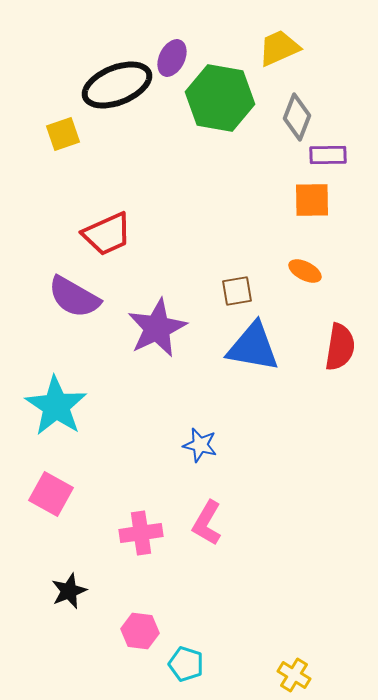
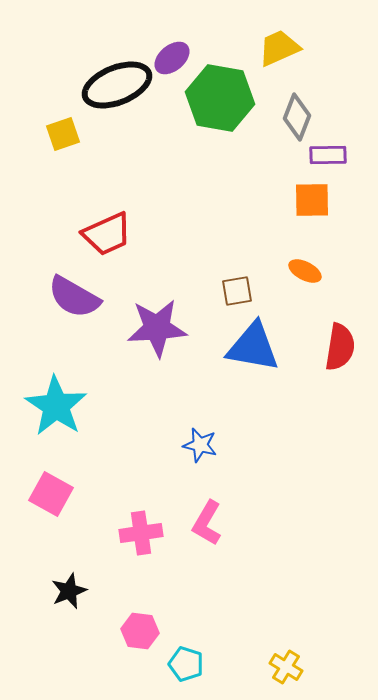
purple ellipse: rotated 24 degrees clockwise
purple star: rotated 22 degrees clockwise
yellow cross: moved 8 px left, 8 px up
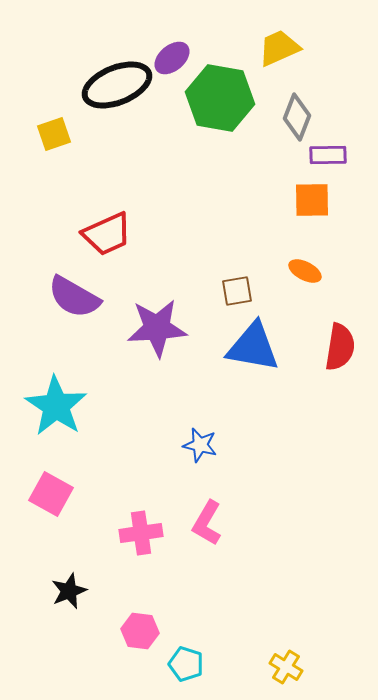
yellow square: moved 9 px left
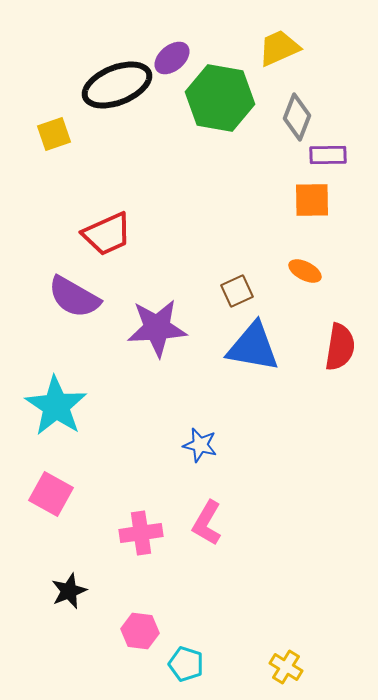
brown square: rotated 16 degrees counterclockwise
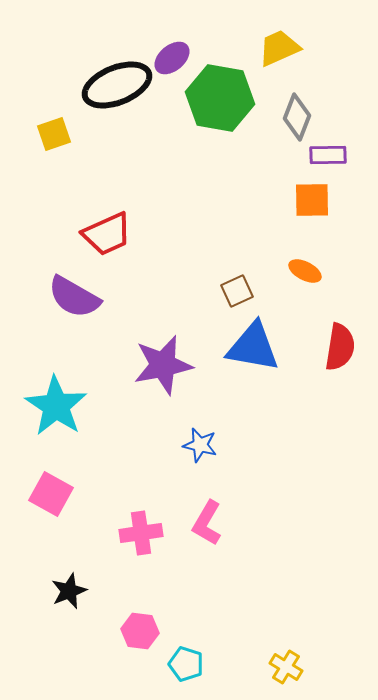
purple star: moved 6 px right, 37 px down; rotated 8 degrees counterclockwise
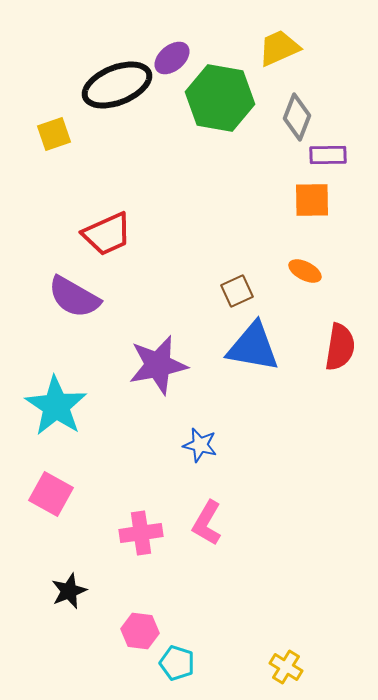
purple star: moved 5 px left
cyan pentagon: moved 9 px left, 1 px up
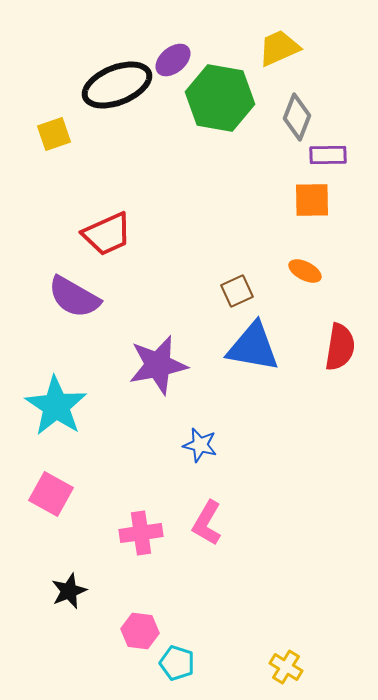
purple ellipse: moved 1 px right, 2 px down
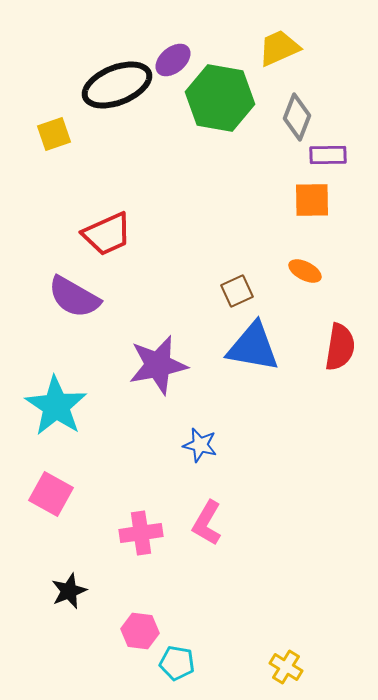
cyan pentagon: rotated 8 degrees counterclockwise
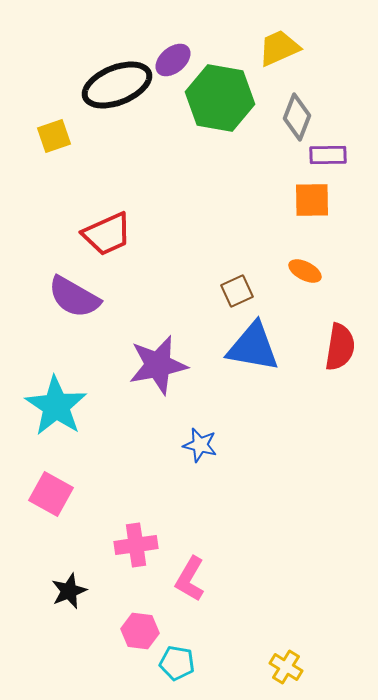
yellow square: moved 2 px down
pink L-shape: moved 17 px left, 56 px down
pink cross: moved 5 px left, 12 px down
